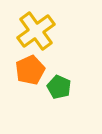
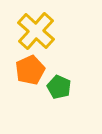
yellow cross: rotated 12 degrees counterclockwise
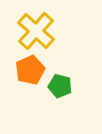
green pentagon: moved 1 px right, 1 px up; rotated 10 degrees counterclockwise
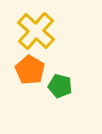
orange pentagon: rotated 16 degrees counterclockwise
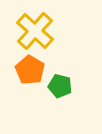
yellow cross: moved 1 px left
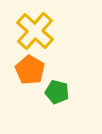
green pentagon: moved 3 px left, 6 px down
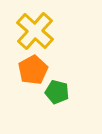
orange pentagon: moved 3 px right; rotated 12 degrees clockwise
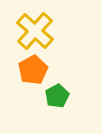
green pentagon: moved 4 px down; rotated 30 degrees clockwise
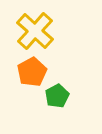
orange pentagon: moved 1 px left, 2 px down
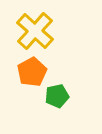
green pentagon: rotated 15 degrees clockwise
